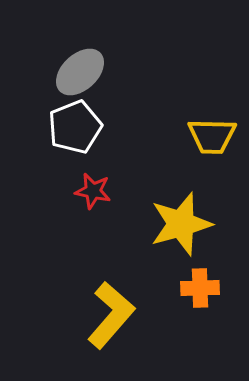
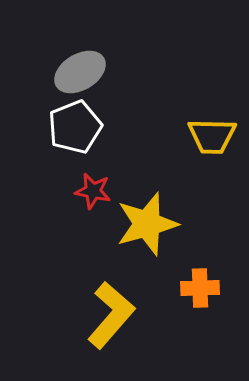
gray ellipse: rotated 12 degrees clockwise
yellow star: moved 34 px left
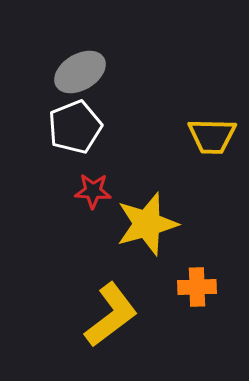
red star: rotated 9 degrees counterclockwise
orange cross: moved 3 px left, 1 px up
yellow L-shape: rotated 12 degrees clockwise
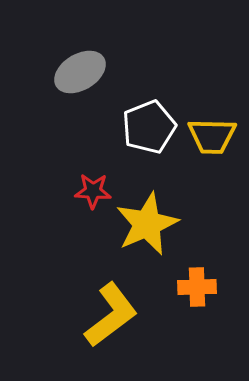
white pentagon: moved 74 px right
yellow star: rotated 8 degrees counterclockwise
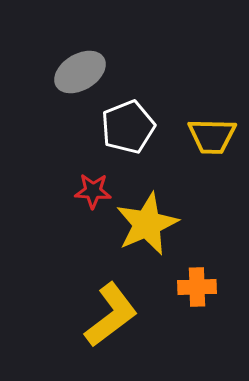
white pentagon: moved 21 px left
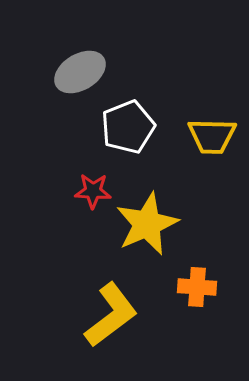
orange cross: rotated 6 degrees clockwise
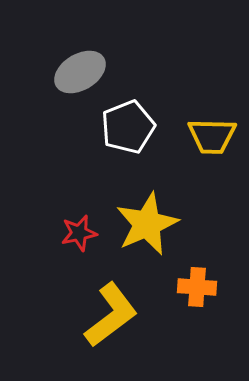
red star: moved 14 px left, 42 px down; rotated 15 degrees counterclockwise
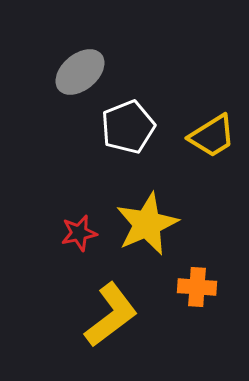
gray ellipse: rotated 9 degrees counterclockwise
yellow trapezoid: rotated 33 degrees counterclockwise
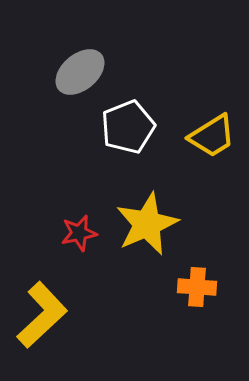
yellow L-shape: moved 69 px left; rotated 6 degrees counterclockwise
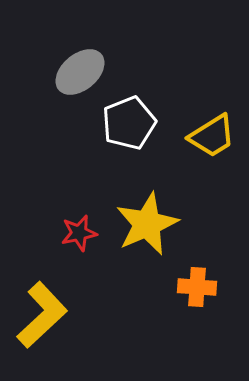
white pentagon: moved 1 px right, 4 px up
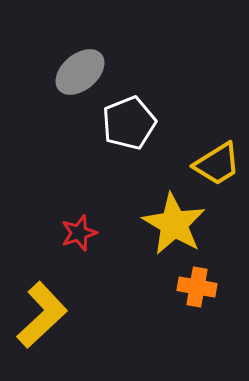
yellow trapezoid: moved 5 px right, 28 px down
yellow star: moved 27 px right; rotated 18 degrees counterclockwise
red star: rotated 6 degrees counterclockwise
orange cross: rotated 6 degrees clockwise
